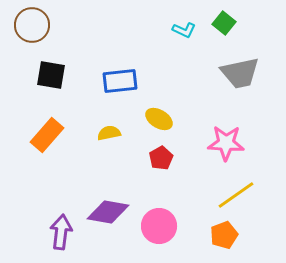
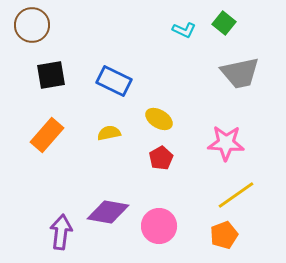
black square: rotated 20 degrees counterclockwise
blue rectangle: moved 6 px left; rotated 32 degrees clockwise
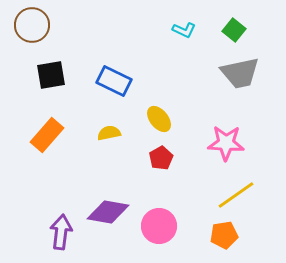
green square: moved 10 px right, 7 px down
yellow ellipse: rotated 20 degrees clockwise
orange pentagon: rotated 12 degrees clockwise
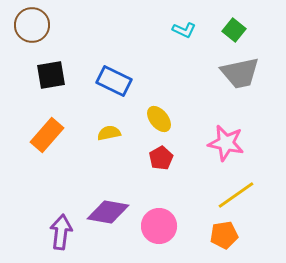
pink star: rotated 9 degrees clockwise
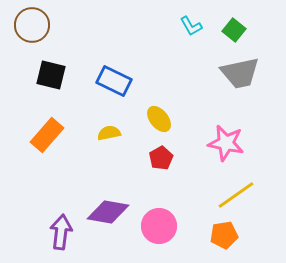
cyan L-shape: moved 7 px right, 4 px up; rotated 35 degrees clockwise
black square: rotated 24 degrees clockwise
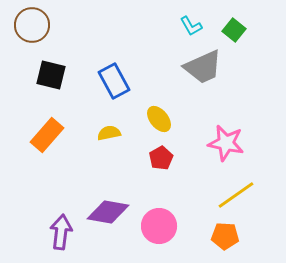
gray trapezoid: moved 37 px left, 6 px up; rotated 12 degrees counterclockwise
blue rectangle: rotated 36 degrees clockwise
orange pentagon: moved 1 px right, 1 px down; rotated 12 degrees clockwise
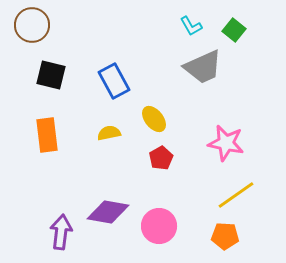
yellow ellipse: moved 5 px left
orange rectangle: rotated 48 degrees counterclockwise
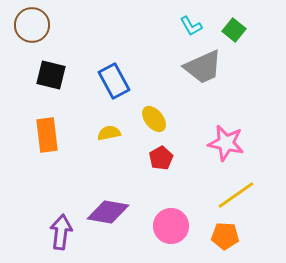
pink circle: moved 12 px right
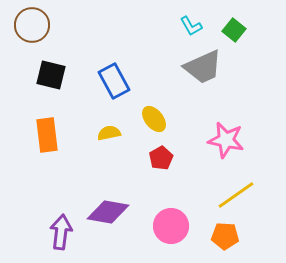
pink star: moved 3 px up
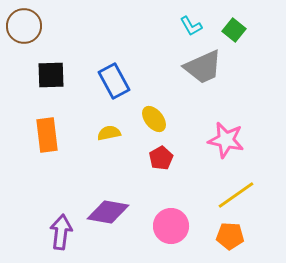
brown circle: moved 8 px left, 1 px down
black square: rotated 16 degrees counterclockwise
orange pentagon: moved 5 px right
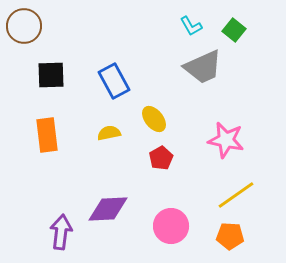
purple diamond: moved 3 px up; rotated 12 degrees counterclockwise
